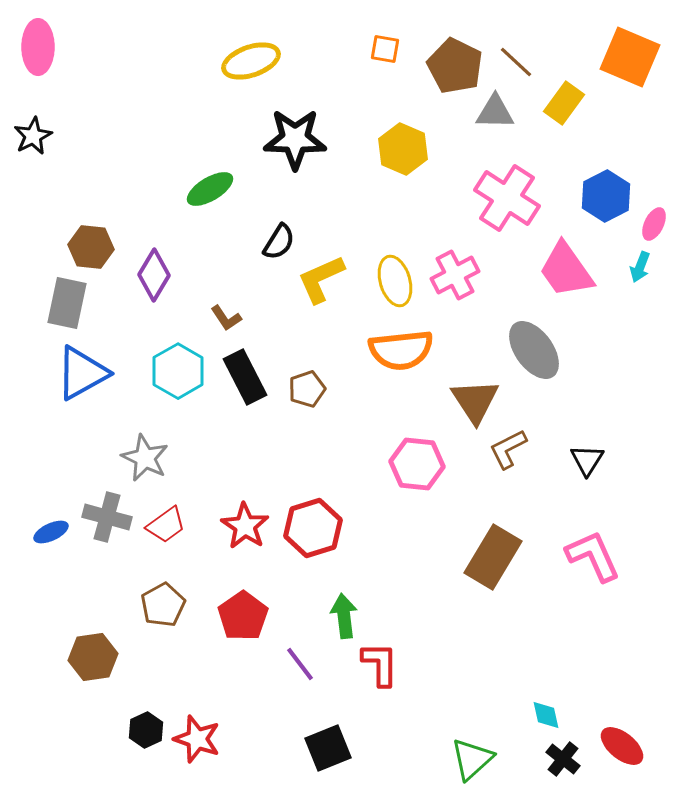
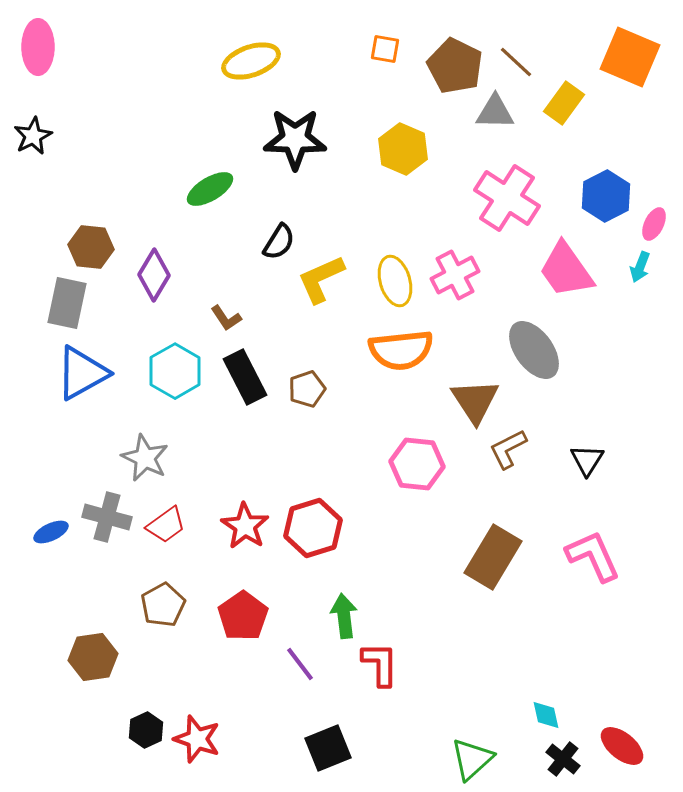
cyan hexagon at (178, 371): moved 3 px left
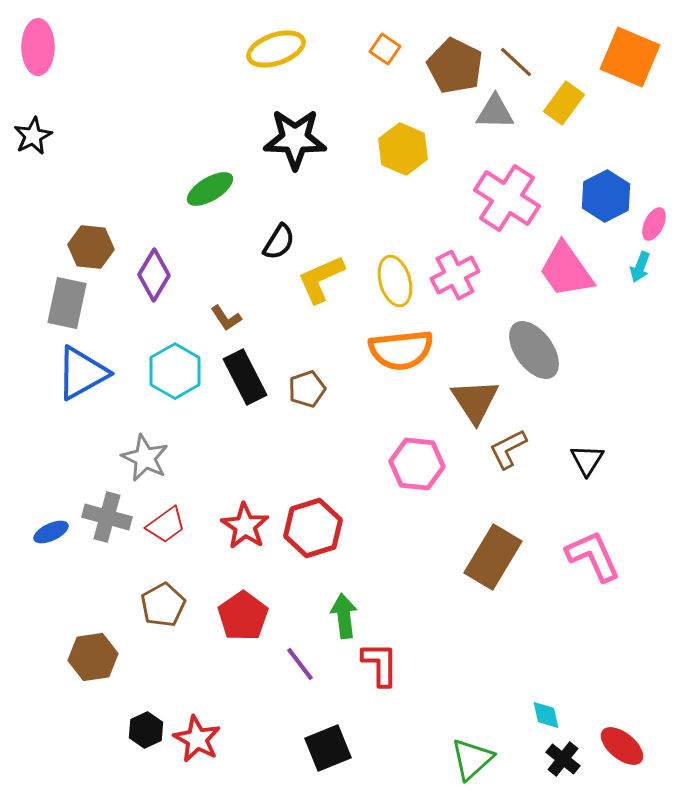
orange square at (385, 49): rotated 24 degrees clockwise
yellow ellipse at (251, 61): moved 25 px right, 12 px up
red star at (197, 739): rotated 9 degrees clockwise
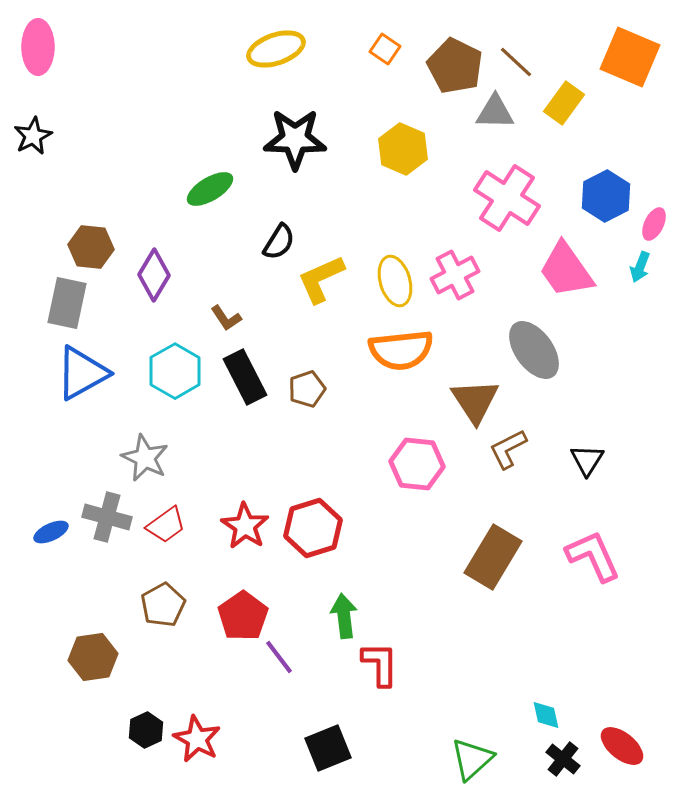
purple line at (300, 664): moved 21 px left, 7 px up
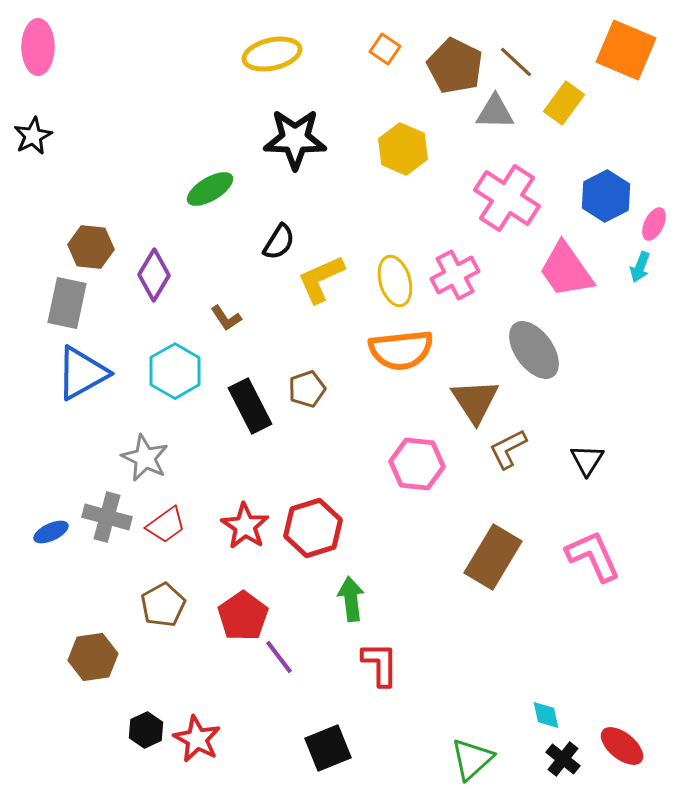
yellow ellipse at (276, 49): moved 4 px left, 5 px down; rotated 6 degrees clockwise
orange square at (630, 57): moved 4 px left, 7 px up
black rectangle at (245, 377): moved 5 px right, 29 px down
green arrow at (344, 616): moved 7 px right, 17 px up
